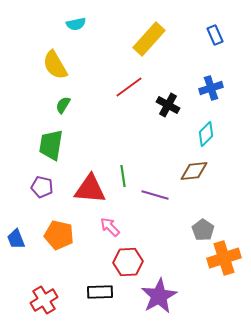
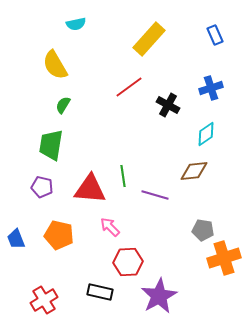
cyan diamond: rotated 10 degrees clockwise
gray pentagon: rotated 25 degrees counterclockwise
black rectangle: rotated 15 degrees clockwise
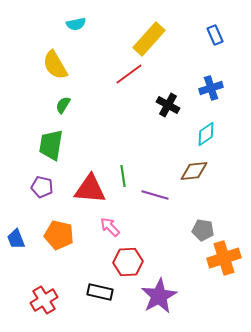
red line: moved 13 px up
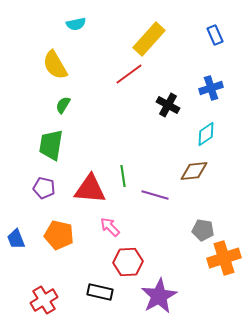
purple pentagon: moved 2 px right, 1 px down
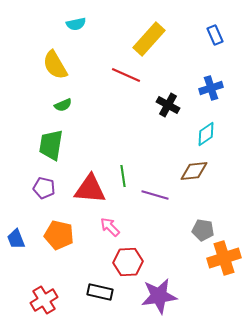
red line: moved 3 px left, 1 px down; rotated 60 degrees clockwise
green semicircle: rotated 144 degrees counterclockwise
purple star: rotated 21 degrees clockwise
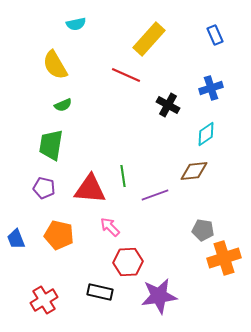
purple line: rotated 36 degrees counterclockwise
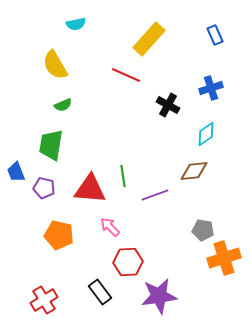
blue trapezoid: moved 67 px up
black rectangle: rotated 40 degrees clockwise
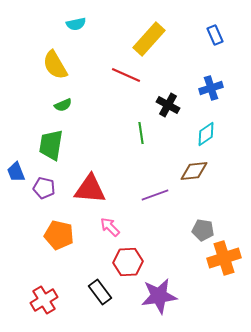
green line: moved 18 px right, 43 px up
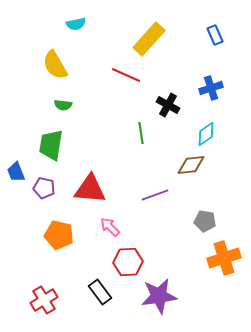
green semicircle: rotated 30 degrees clockwise
brown diamond: moved 3 px left, 6 px up
gray pentagon: moved 2 px right, 9 px up
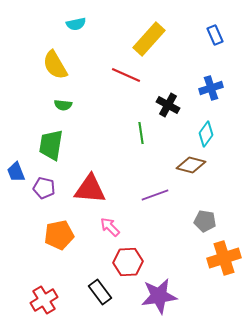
cyan diamond: rotated 20 degrees counterclockwise
brown diamond: rotated 20 degrees clockwise
orange pentagon: rotated 24 degrees counterclockwise
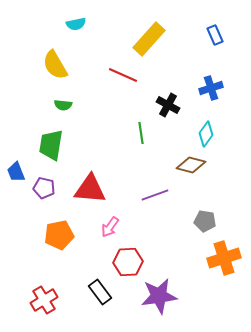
red line: moved 3 px left
pink arrow: rotated 100 degrees counterclockwise
